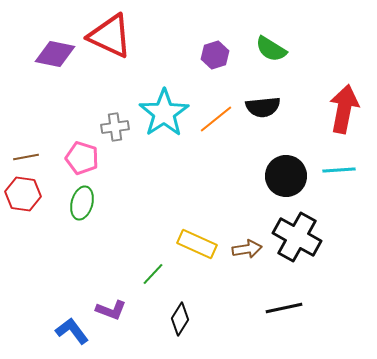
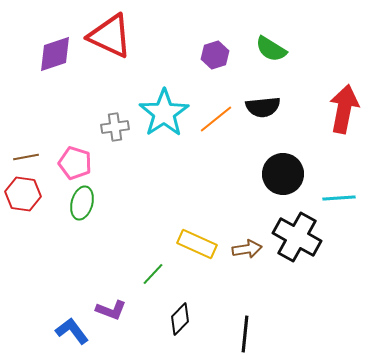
purple diamond: rotated 30 degrees counterclockwise
pink pentagon: moved 7 px left, 5 px down
cyan line: moved 28 px down
black circle: moved 3 px left, 2 px up
black line: moved 39 px left, 26 px down; rotated 72 degrees counterclockwise
black diamond: rotated 12 degrees clockwise
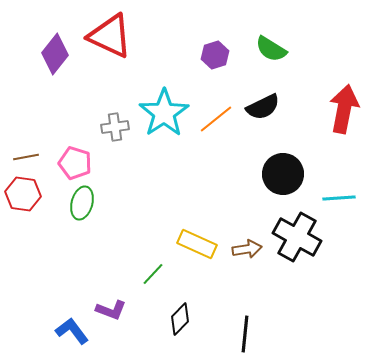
purple diamond: rotated 33 degrees counterclockwise
black semicircle: rotated 20 degrees counterclockwise
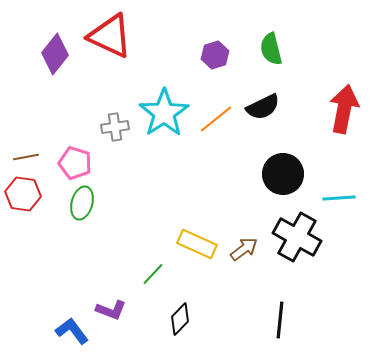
green semicircle: rotated 44 degrees clockwise
brown arrow: moved 3 px left; rotated 28 degrees counterclockwise
black line: moved 35 px right, 14 px up
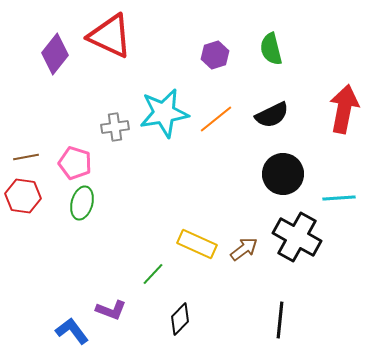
black semicircle: moved 9 px right, 8 px down
cyan star: rotated 24 degrees clockwise
red hexagon: moved 2 px down
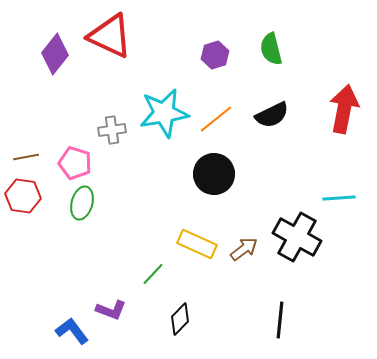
gray cross: moved 3 px left, 3 px down
black circle: moved 69 px left
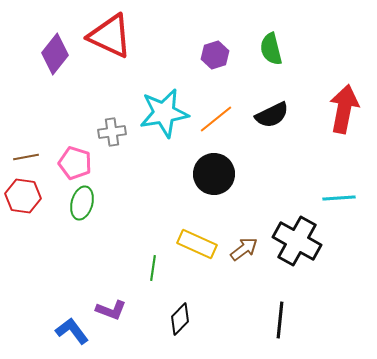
gray cross: moved 2 px down
black cross: moved 4 px down
green line: moved 6 px up; rotated 35 degrees counterclockwise
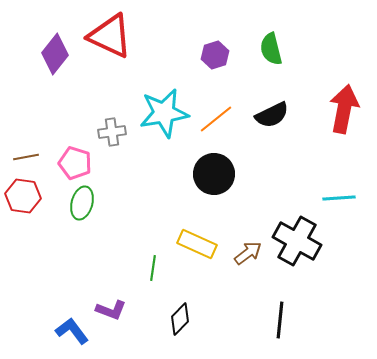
brown arrow: moved 4 px right, 4 px down
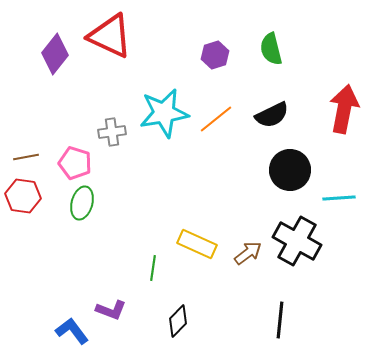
black circle: moved 76 px right, 4 px up
black diamond: moved 2 px left, 2 px down
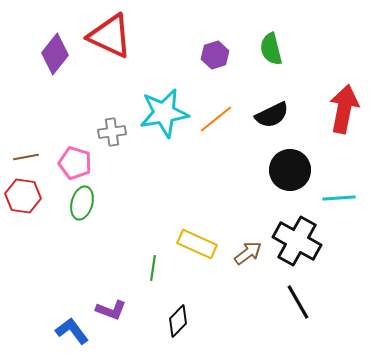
black line: moved 18 px right, 18 px up; rotated 36 degrees counterclockwise
